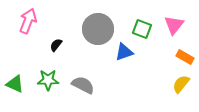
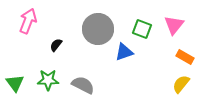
green triangle: moved 1 px up; rotated 30 degrees clockwise
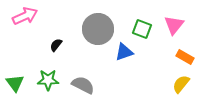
pink arrow: moved 3 px left, 5 px up; rotated 45 degrees clockwise
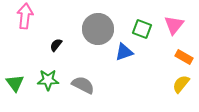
pink arrow: rotated 60 degrees counterclockwise
orange rectangle: moved 1 px left
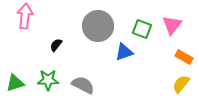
pink triangle: moved 2 px left
gray circle: moved 3 px up
green triangle: rotated 48 degrees clockwise
